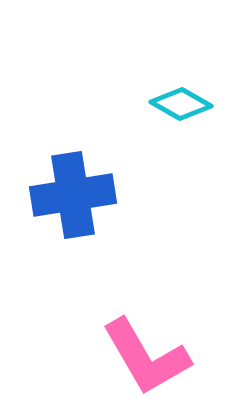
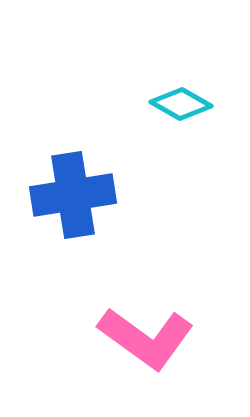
pink L-shape: moved 19 px up; rotated 24 degrees counterclockwise
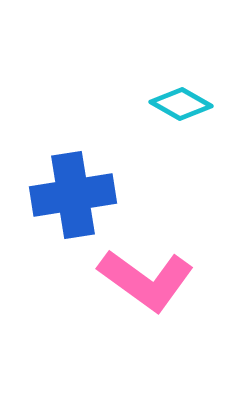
pink L-shape: moved 58 px up
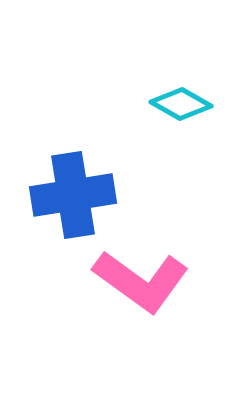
pink L-shape: moved 5 px left, 1 px down
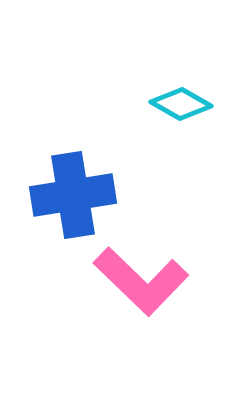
pink L-shape: rotated 8 degrees clockwise
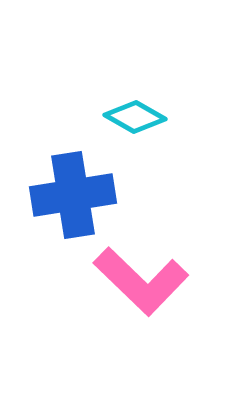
cyan diamond: moved 46 px left, 13 px down
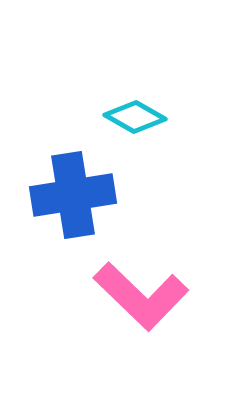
pink L-shape: moved 15 px down
